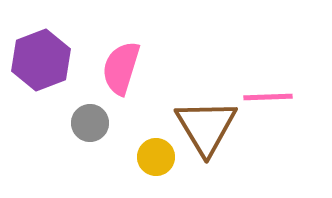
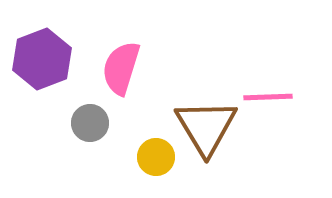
purple hexagon: moved 1 px right, 1 px up
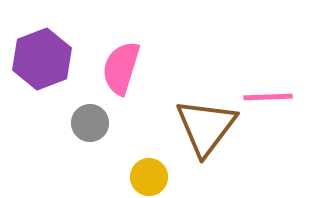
brown triangle: rotated 8 degrees clockwise
yellow circle: moved 7 px left, 20 px down
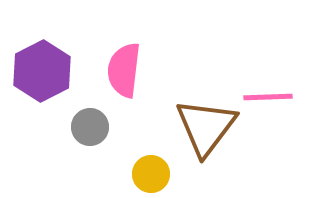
purple hexagon: moved 12 px down; rotated 6 degrees counterclockwise
pink semicircle: moved 3 px right, 2 px down; rotated 10 degrees counterclockwise
gray circle: moved 4 px down
yellow circle: moved 2 px right, 3 px up
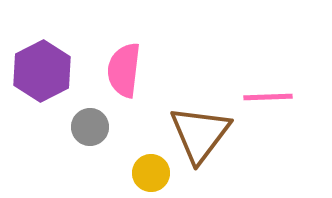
brown triangle: moved 6 px left, 7 px down
yellow circle: moved 1 px up
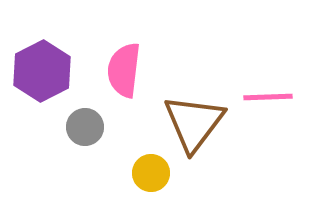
gray circle: moved 5 px left
brown triangle: moved 6 px left, 11 px up
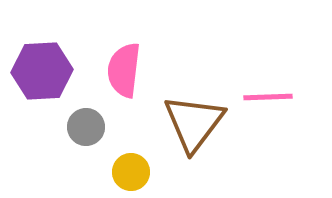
purple hexagon: rotated 24 degrees clockwise
gray circle: moved 1 px right
yellow circle: moved 20 px left, 1 px up
